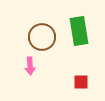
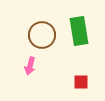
brown circle: moved 2 px up
pink arrow: rotated 18 degrees clockwise
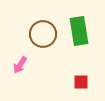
brown circle: moved 1 px right, 1 px up
pink arrow: moved 10 px left, 1 px up; rotated 18 degrees clockwise
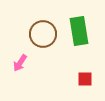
pink arrow: moved 2 px up
red square: moved 4 px right, 3 px up
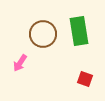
red square: rotated 21 degrees clockwise
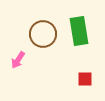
pink arrow: moved 2 px left, 3 px up
red square: rotated 21 degrees counterclockwise
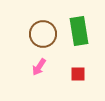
pink arrow: moved 21 px right, 7 px down
red square: moved 7 px left, 5 px up
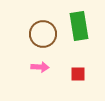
green rectangle: moved 5 px up
pink arrow: moved 1 px right; rotated 120 degrees counterclockwise
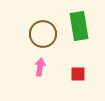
pink arrow: rotated 84 degrees counterclockwise
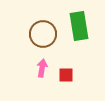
pink arrow: moved 2 px right, 1 px down
red square: moved 12 px left, 1 px down
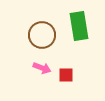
brown circle: moved 1 px left, 1 px down
pink arrow: rotated 102 degrees clockwise
